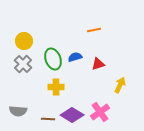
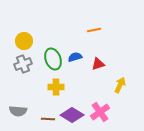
gray cross: rotated 24 degrees clockwise
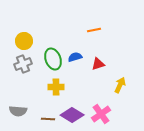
pink cross: moved 1 px right, 2 px down
